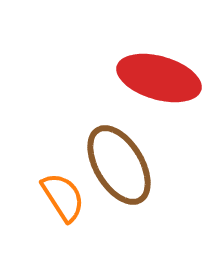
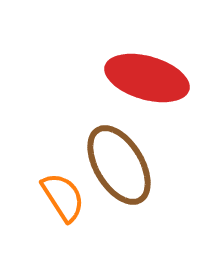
red ellipse: moved 12 px left
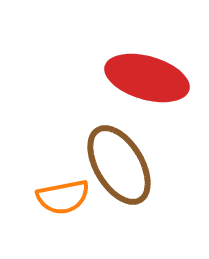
orange semicircle: rotated 112 degrees clockwise
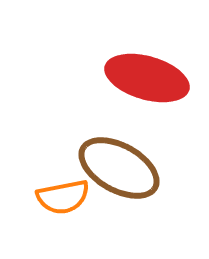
brown ellipse: moved 3 px down; rotated 30 degrees counterclockwise
